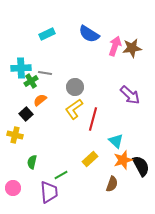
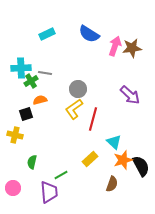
gray circle: moved 3 px right, 2 px down
orange semicircle: rotated 24 degrees clockwise
black square: rotated 24 degrees clockwise
cyan triangle: moved 2 px left, 1 px down
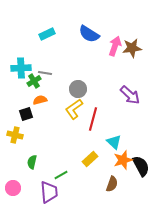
green cross: moved 3 px right
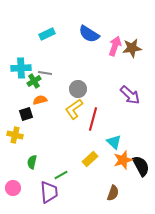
brown semicircle: moved 1 px right, 9 px down
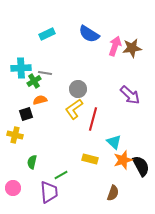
yellow rectangle: rotated 56 degrees clockwise
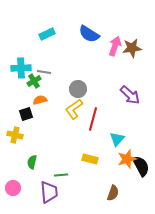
gray line: moved 1 px left, 1 px up
cyan triangle: moved 3 px right, 3 px up; rotated 28 degrees clockwise
orange star: moved 4 px right, 1 px up
green line: rotated 24 degrees clockwise
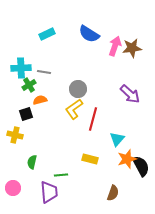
green cross: moved 5 px left, 4 px down
purple arrow: moved 1 px up
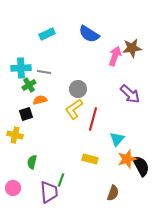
pink arrow: moved 10 px down
green line: moved 5 px down; rotated 64 degrees counterclockwise
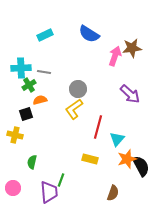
cyan rectangle: moved 2 px left, 1 px down
red line: moved 5 px right, 8 px down
